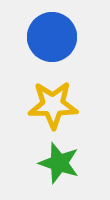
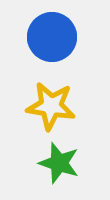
yellow star: moved 2 px left, 1 px down; rotated 9 degrees clockwise
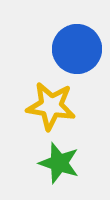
blue circle: moved 25 px right, 12 px down
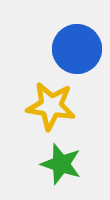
green star: moved 2 px right, 1 px down
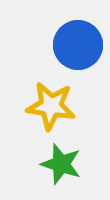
blue circle: moved 1 px right, 4 px up
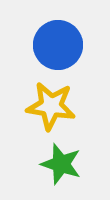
blue circle: moved 20 px left
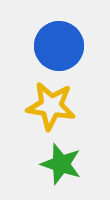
blue circle: moved 1 px right, 1 px down
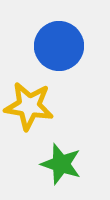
yellow star: moved 22 px left
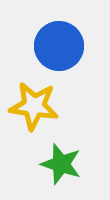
yellow star: moved 5 px right
